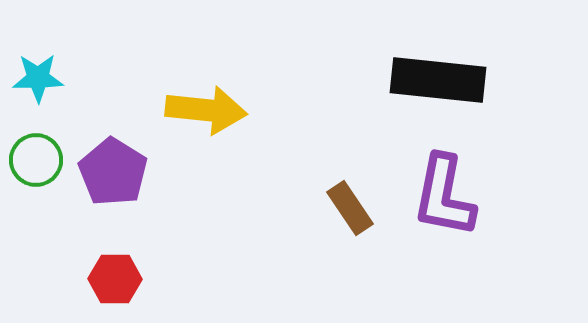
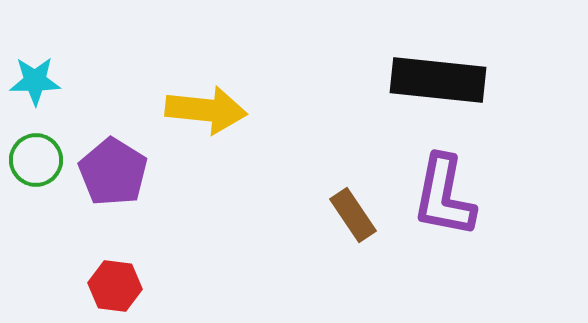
cyan star: moved 3 px left, 3 px down
brown rectangle: moved 3 px right, 7 px down
red hexagon: moved 7 px down; rotated 6 degrees clockwise
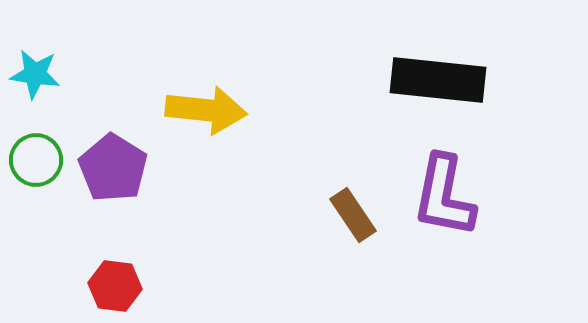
cyan star: moved 7 px up; rotated 9 degrees clockwise
purple pentagon: moved 4 px up
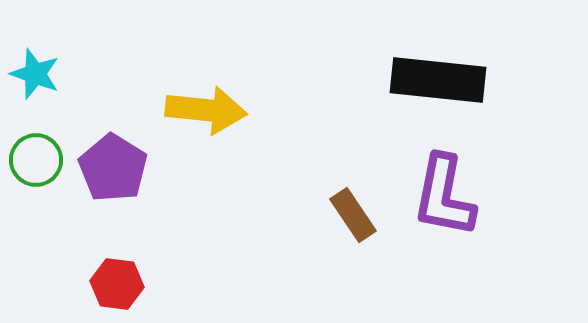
cyan star: rotated 12 degrees clockwise
red hexagon: moved 2 px right, 2 px up
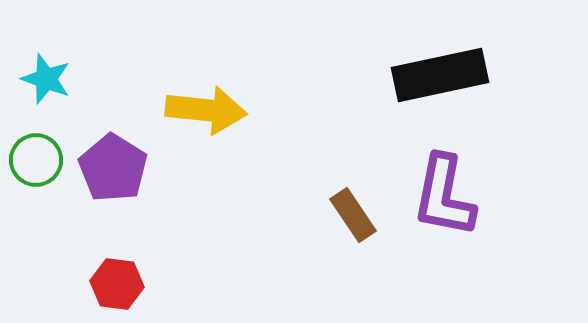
cyan star: moved 11 px right, 5 px down
black rectangle: moved 2 px right, 5 px up; rotated 18 degrees counterclockwise
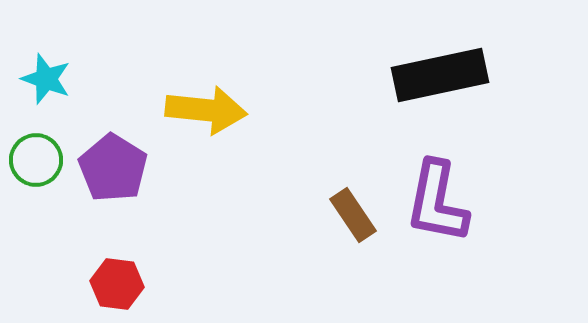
purple L-shape: moved 7 px left, 6 px down
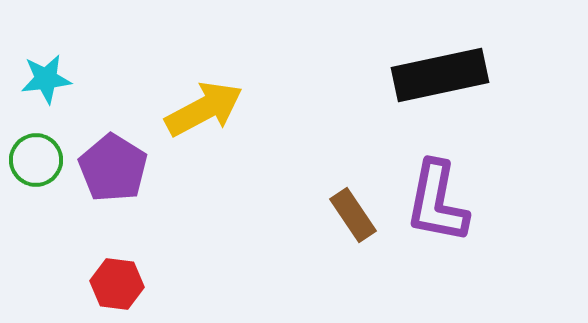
cyan star: rotated 27 degrees counterclockwise
yellow arrow: moved 2 px left, 1 px up; rotated 34 degrees counterclockwise
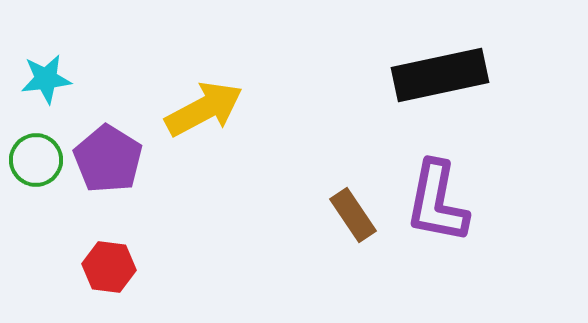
purple pentagon: moved 5 px left, 9 px up
red hexagon: moved 8 px left, 17 px up
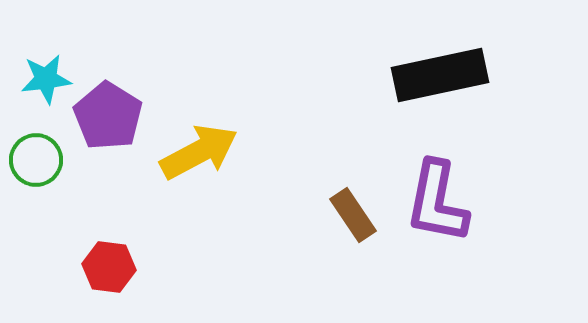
yellow arrow: moved 5 px left, 43 px down
purple pentagon: moved 43 px up
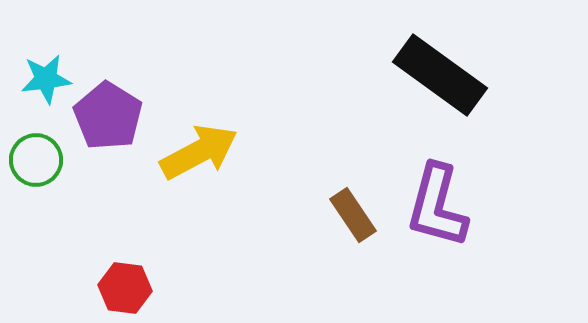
black rectangle: rotated 48 degrees clockwise
purple L-shape: moved 4 px down; rotated 4 degrees clockwise
red hexagon: moved 16 px right, 21 px down
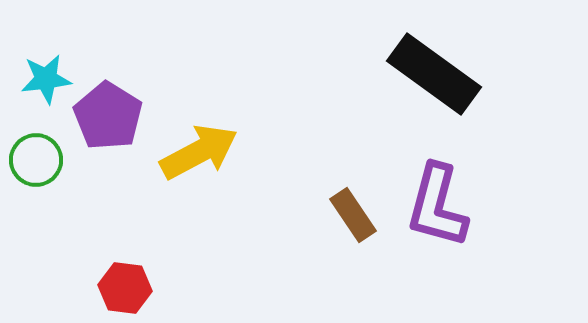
black rectangle: moved 6 px left, 1 px up
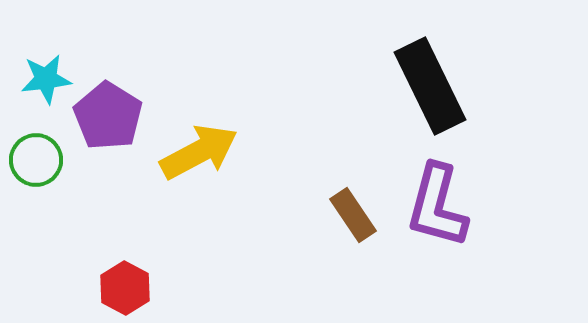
black rectangle: moved 4 px left, 12 px down; rotated 28 degrees clockwise
red hexagon: rotated 21 degrees clockwise
